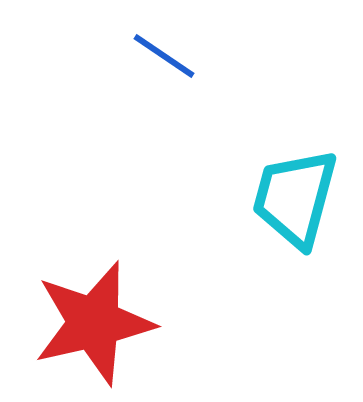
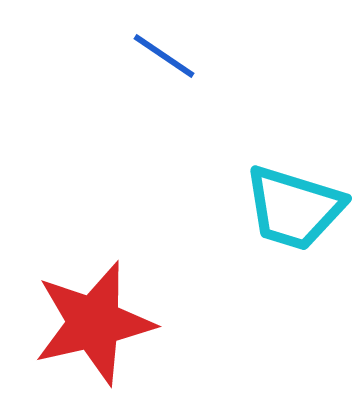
cyan trapezoid: moved 1 px left, 10 px down; rotated 88 degrees counterclockwise
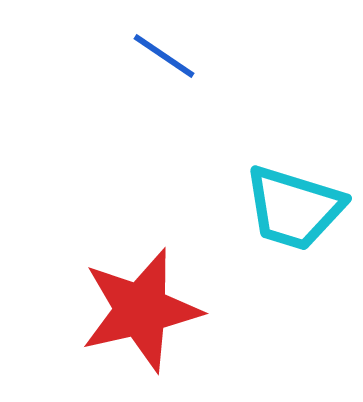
red star: moved 47 px right, 13 px up
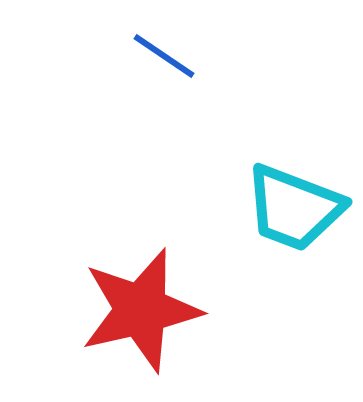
cyan trapezoid: rotated 4 degrees clockwise
